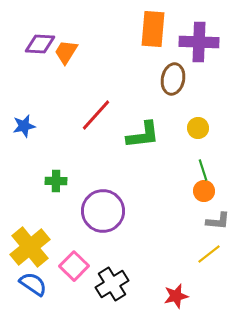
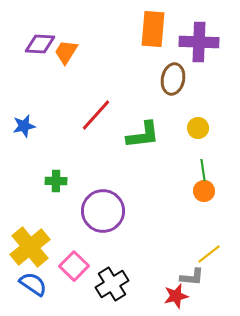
green line: rotated 10 degrees clockwise
gray L-shape: moved 26 px left, 56 px down
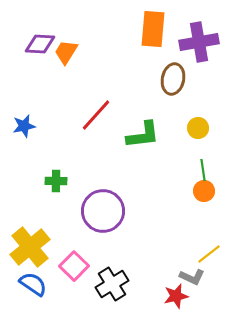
purple cross: rotated 12 degrees counterclockwise
gray L-shape: rotated 20 degrees clockwise
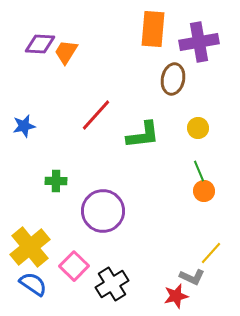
green line: moved 4 px left, 1 px down; rotated 15 degrees counterclockwise
yellow line: moved 2 px right, 1 px up; rotated 10 degrees counterclockwise
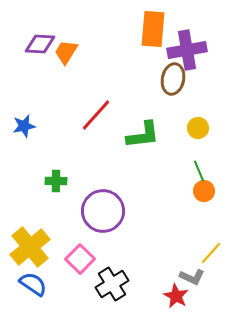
purple cross: moved 12 px left, 8 px down
pink square: moved 6 px right, 7 px up
red star: rotated 30 degrees counterclockwise
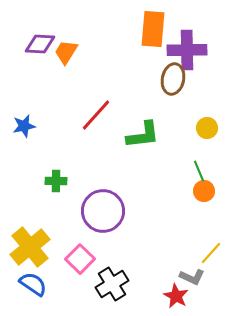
purple cross: rotated 9 degrees clockwise
yellow circle: moved 9 px right
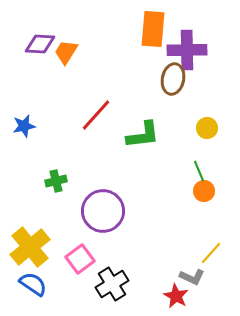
green cross: rotated 15 degrees counterclockwise
pink square: rotated 8 degrees clockwise
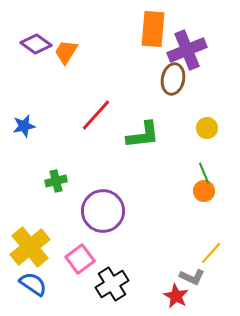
purple diamond: moved 4 px left; rotated 32 degrees clockwise
purple cross: rotated 21 degrees counterclockwise
green line: moved 5 px right, 2 px down
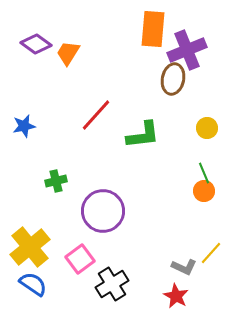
orange trapezoid: moved 2 px right, 1 px down
gray L-shape: moved 8 px left, 10 px up
